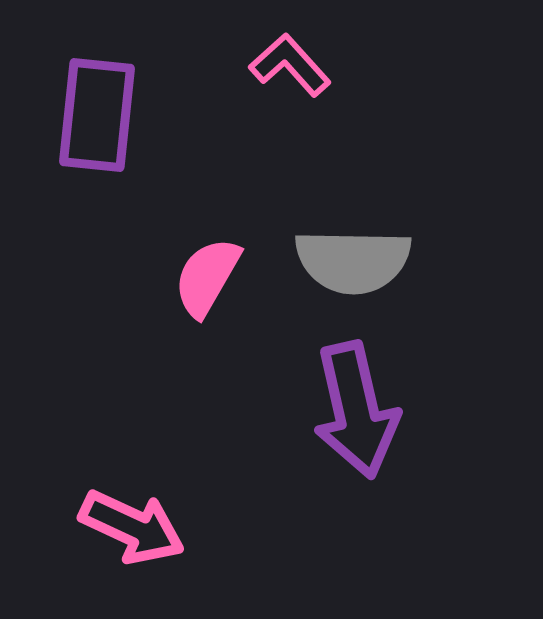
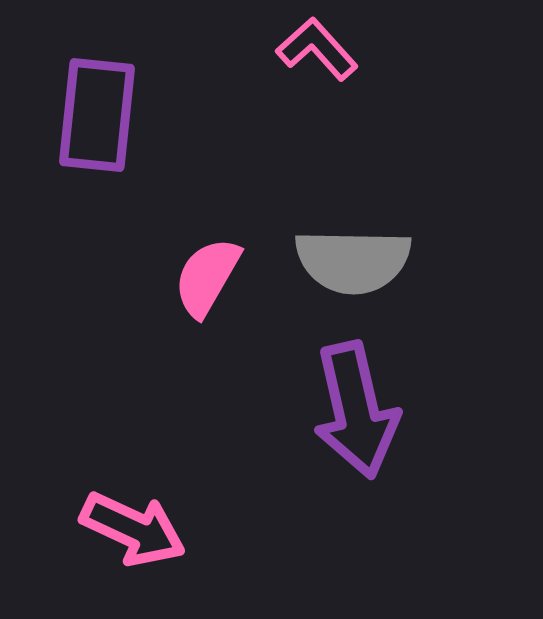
pink L-shape: moved 27 px right, 16 px up
pink arrow: moved 1 px right, 2 px down
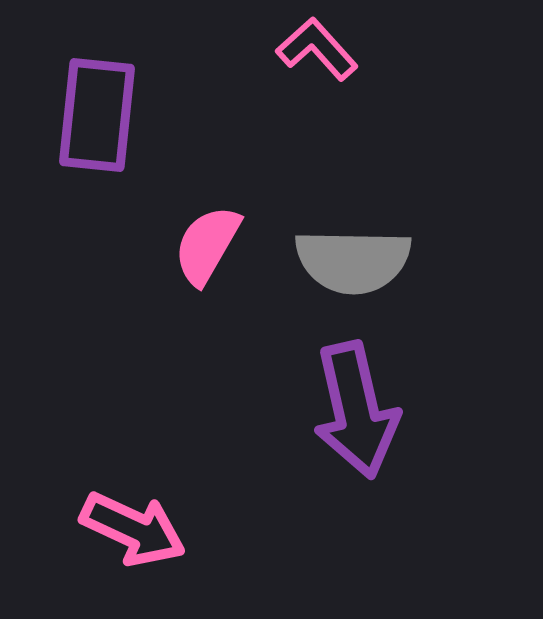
pink semicircle: moved 32 px up
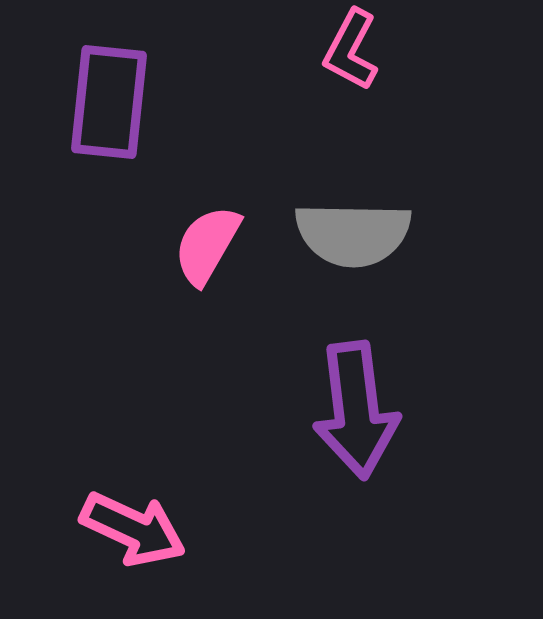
pink L-shape: moved 34 px right, 1 px down; rotated 110 degrees counterclockwise
purple rectangle: moved 12 px right, 13 px up
gray semicircle: moved 27 px up
purple arrow: rotated 6 degrees clockwise
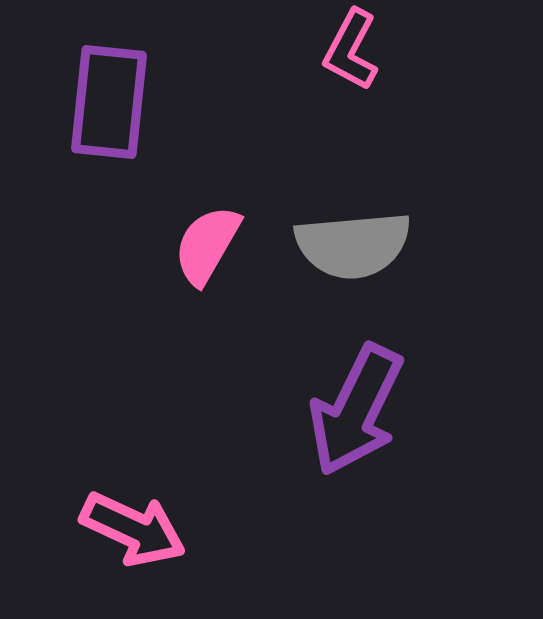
gray semicircle: moved 11 px down; rotated 6 degrees counterclockwise
purple arrow: rotated 33 degrees clockwise
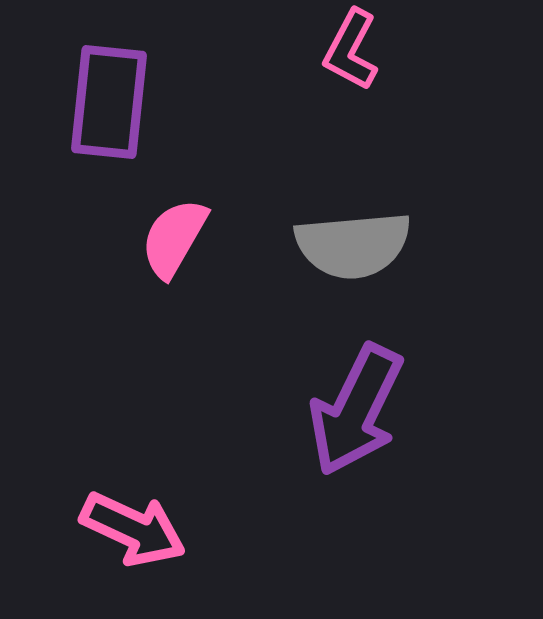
pink semicircle: moved 33 px left, 7 px up
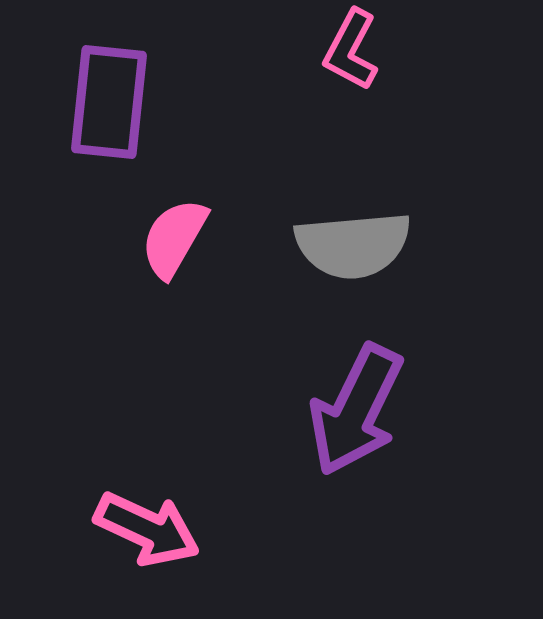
pink arrow: moved 14 px right
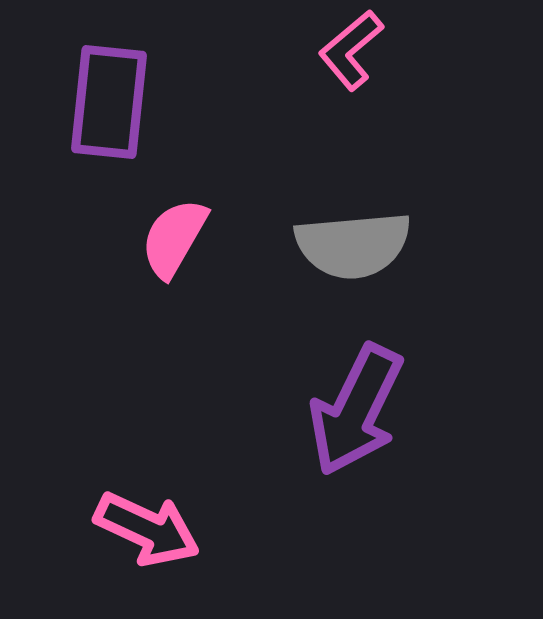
pink L-shape: rotated 22 degrees clockwise
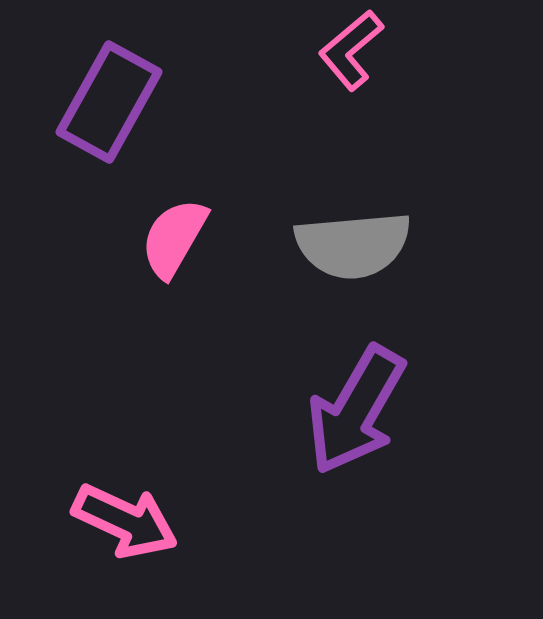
purple rectangle: rotated 23 degrees clockwise
purple arrow: rotated 4 degrees clockwise
pink arrow: moved 22 px left, 8 px up
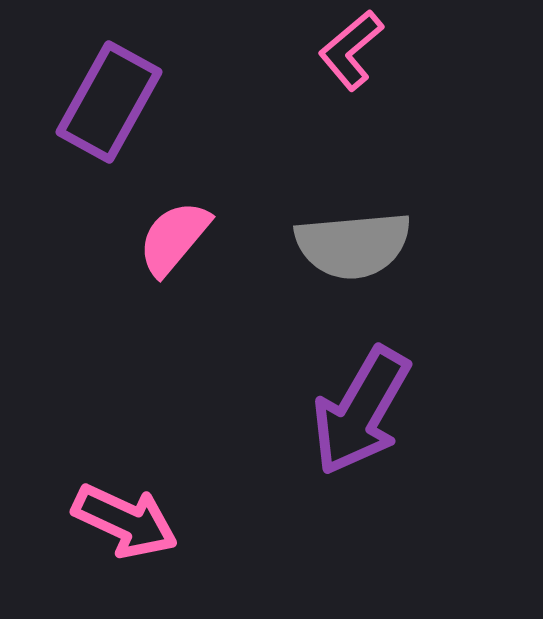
pink semicircle: rotated 10 degrees clockwise
purple arrow: moved 5 px right, 1 px down
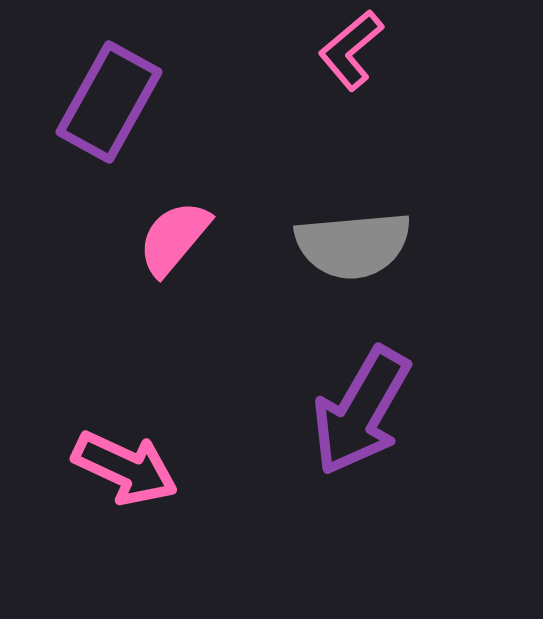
pink arrow: moved 53 px up
